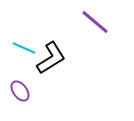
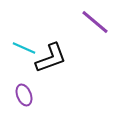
black L-shape: rotated 12 degrees clockwise
purple ellipse: moved 4 px right, 4 px down; rotated 15 degrees clockwise
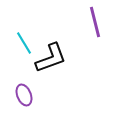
purple line: rotated 36 degrees clockwise
cyan line: moved 5 px up; rotated 35 degrees clockwise
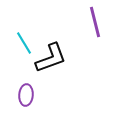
purple ellipse: moved 2 px right; rotated 25 degrees clockwise
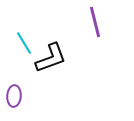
purple ellipse: moved 12 px left, 1 px down
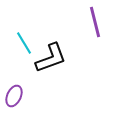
purple ellipse: rotated 20 degrees clockwise
